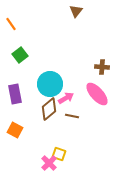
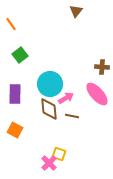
purple rectangle: rotated 12 degrees clockwise
brown diamond: rotated 55 degrees counterclockwise
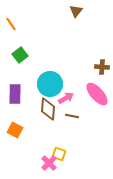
brown diamond: moved 1 px left; rotated 10 degrees clockwise
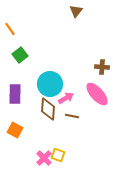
orange line: moved 1 px left, 5 px down
yellow square: moved 1 px left, 1 px down
pink cross: moved 5 px left, 5 px up
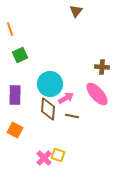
orange line: rotated 16 degrees clockwise
green square: rotated 14 degrees clockwise
purple rectangle: moved 1 px down
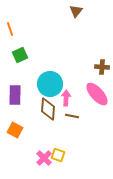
pink arrow: rotated 56 degrees counterclockwise
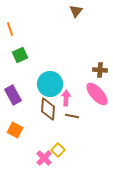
brown cross: moved 2 px left, 3 px down
purple rectangle: moved 2 px left; rotated 30 degrees counterclockwise
yellow square: moved 5 px up; rotated 24 degrees clockwise
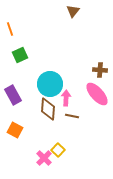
brown triangle: moved 3 px left
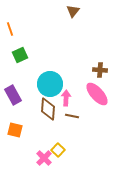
orange square: rotated 14 degrees counterclockwise
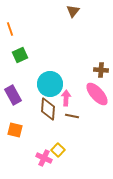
brown cross: moved 1 px right
pink cross: rotated 21 degrees counterclockwise
